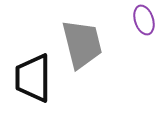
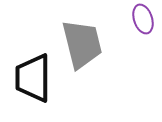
purple ellipse: moved 1 px left, 1 px up
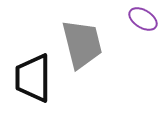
purple ellipse: rotated 40 degrees counterclockwise
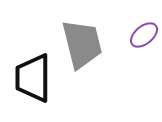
purple ellipse: moved 1 px right, 16 px down; rotated 72 degrees counterclockwise
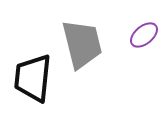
black trapezoid: rotated 6 degrees clockwise
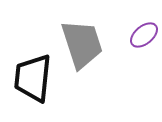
gray trapezoid: rotated 4 degrees counterclockwise
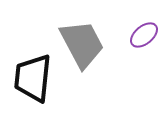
gray trapezoid: rotated 10 degrees counterclockwise
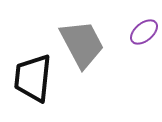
purple ellipse: moved 3 px up
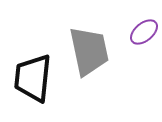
gray trapezoid: moved 7 px right, 7 px down; rotated 16 degrees clockwise
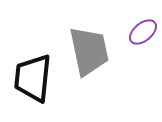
purple ellipse: moved 1 px left
